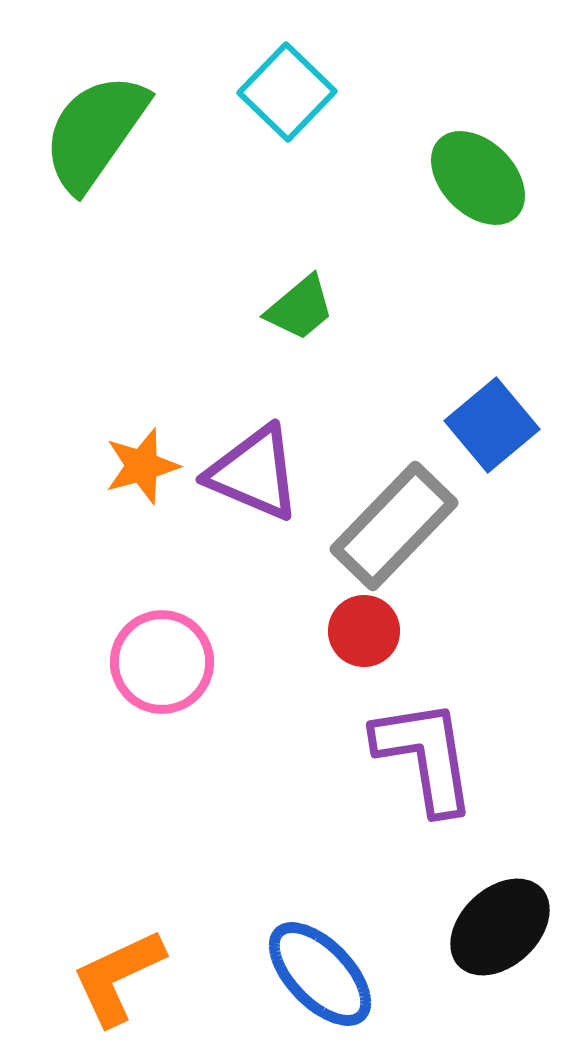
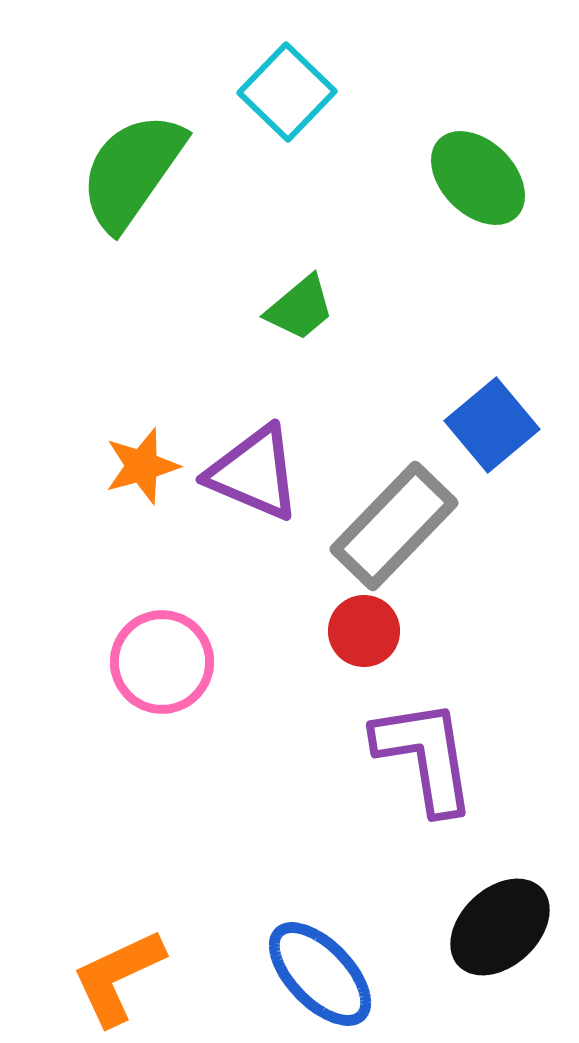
green semicircle: moved 37 px right, 39 px down
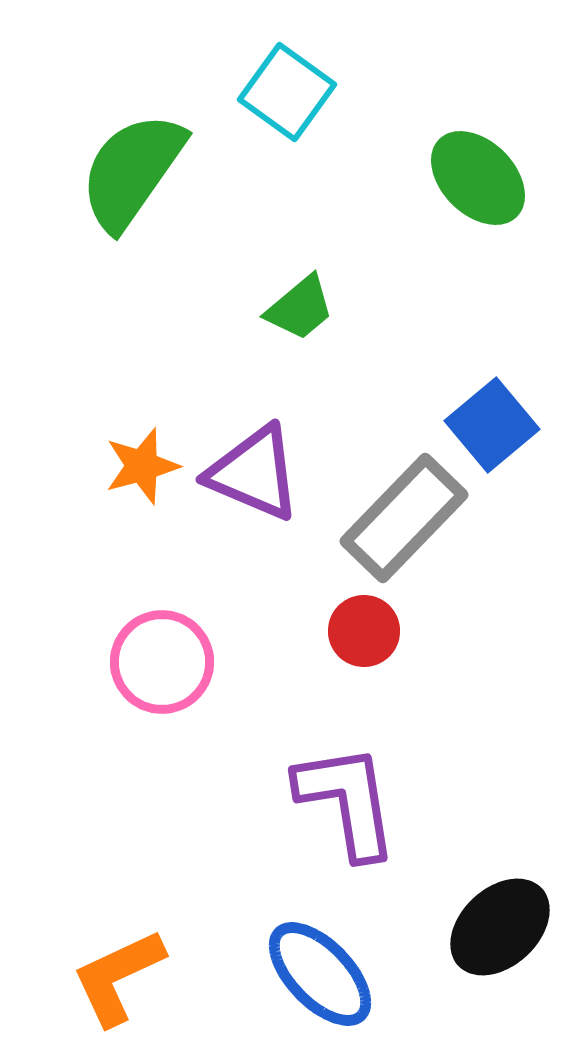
cyan square: rotated 8 degrees counterclockwise
gray rectangle: moved 10 px right, 8 px up
purple L-shape: moved 78 px left, 45 px down
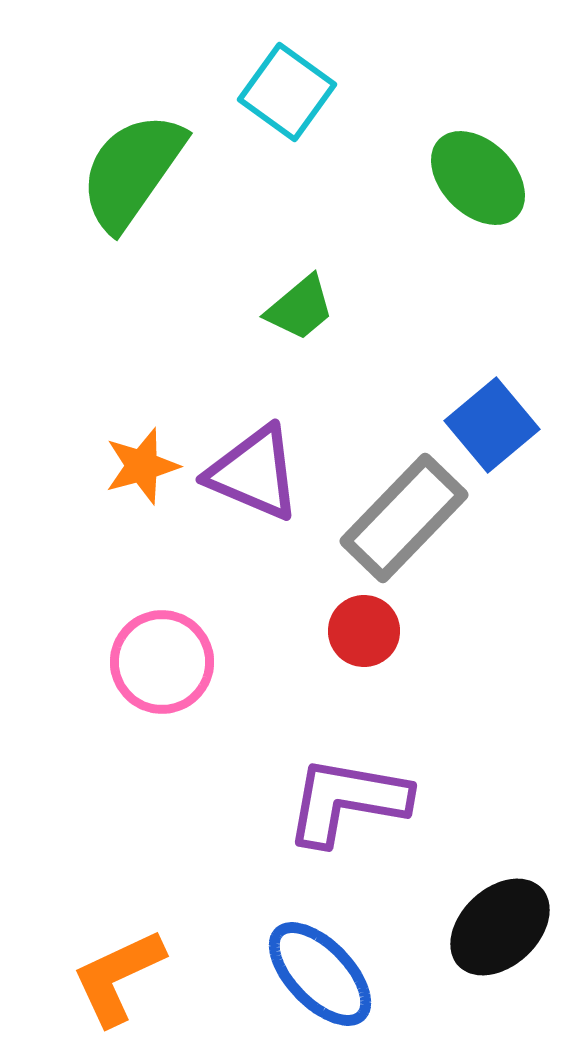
purple L-shape: rotated 71 degrees counterclockwise
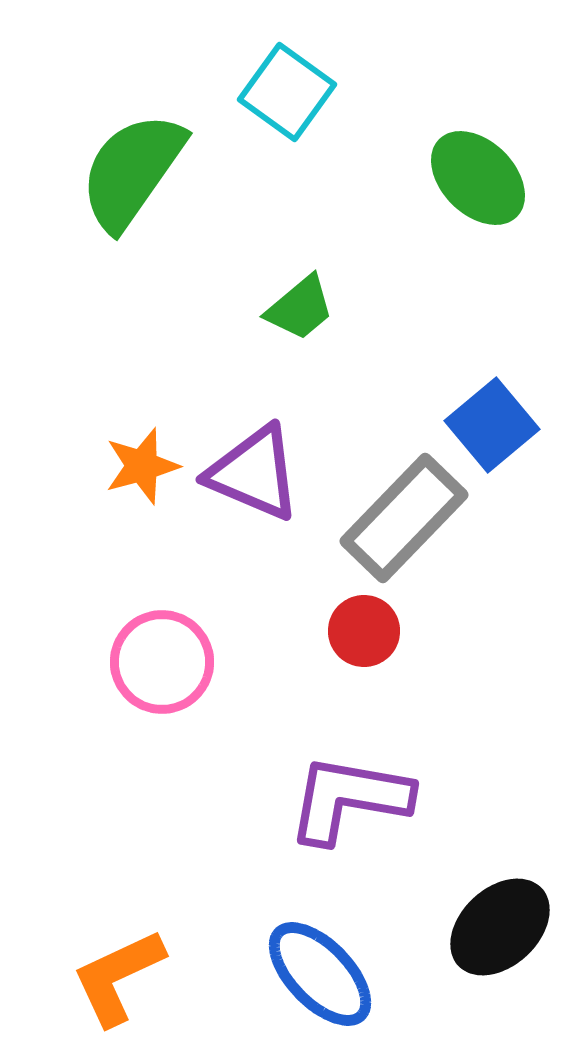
purple L-shape: moved 2 px right, 2 px up
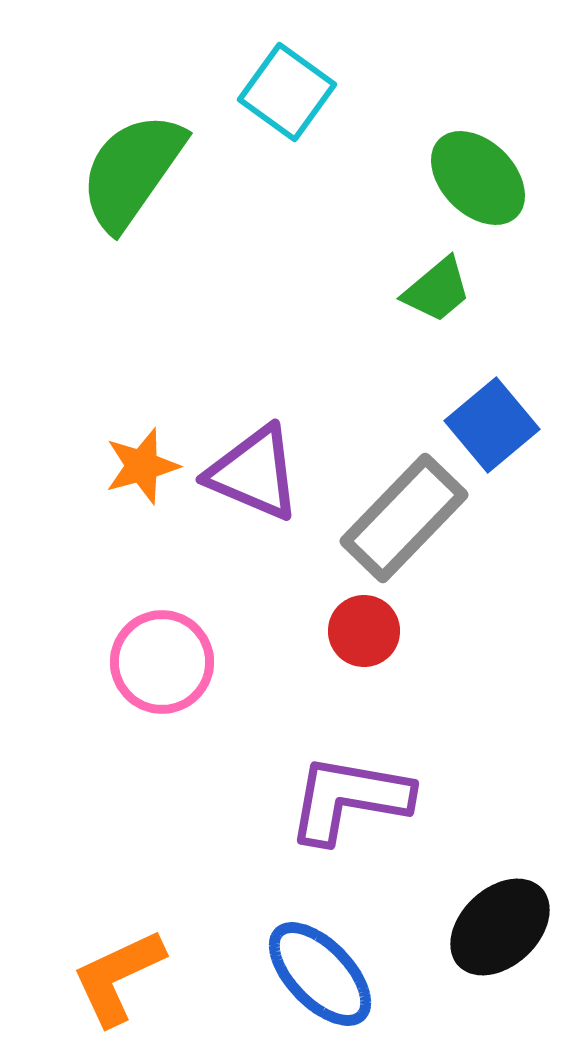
green trapezoid: moved 137 px right, 18 px up
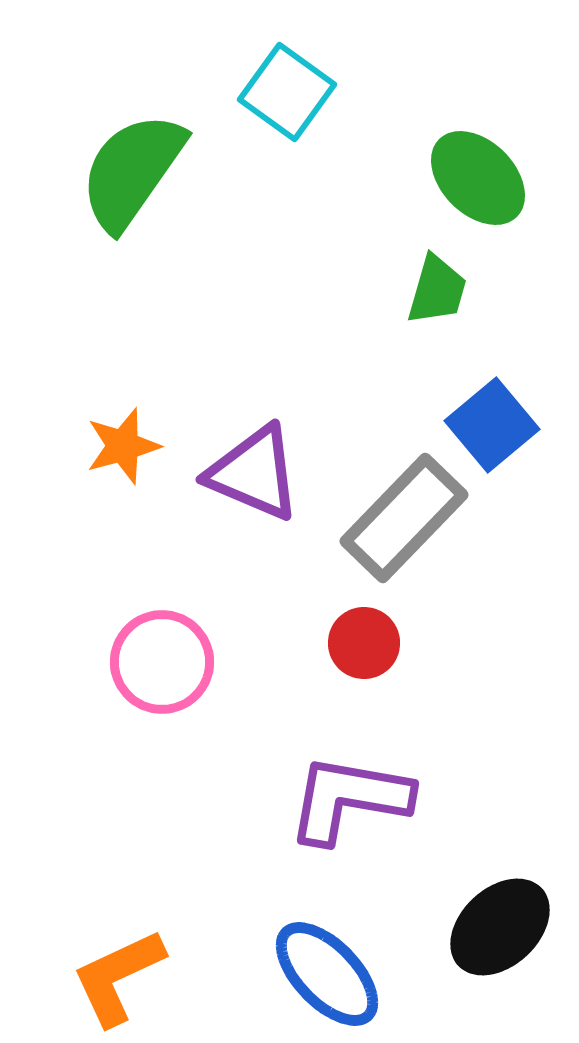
green trapezoid: rotated 34 degrees counterclockwise
orange star: moved 19 px left, 20 px up
red circle: moved 12 px down
blue ellipse: moved 7 px right
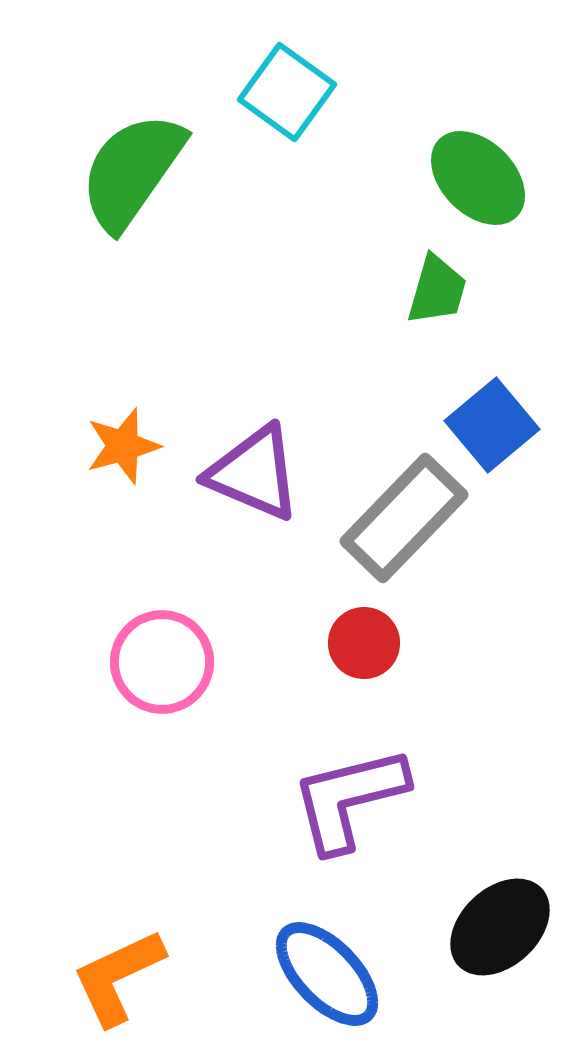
purple L-shape: rotated 24 degrees counterclockwise
